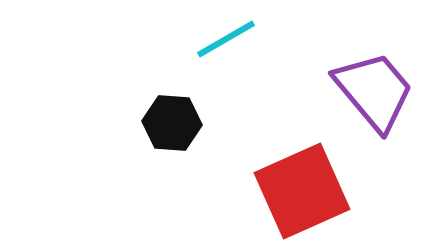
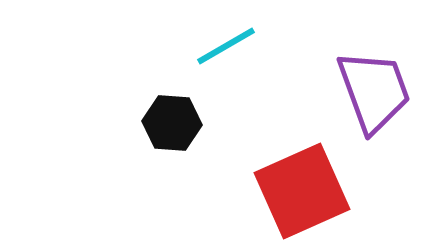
cyan line: moved 7 px down
purple trapezoid: rotated 20 degrees clockwise
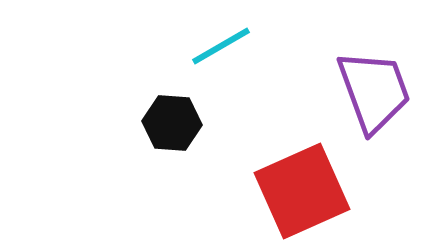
cyan line: moved 5 px left
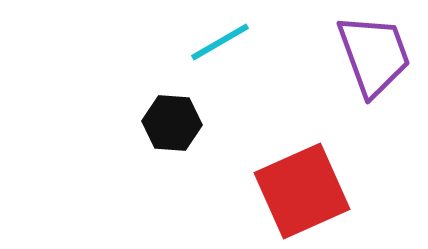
cyan line: moved 1 px left, 4 px up
purple trapezoid: moved 36 px up
